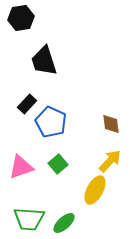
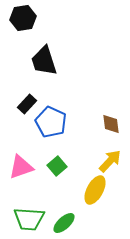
black hexagon: moved 2 px right
green square: moved 1 px left, 2 px down
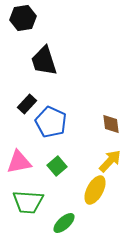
pink triangle: moved 2 px left, 5 px up; rotated 8 degrees clockwise
green trapezoid: moved 1 px left, 17 px up
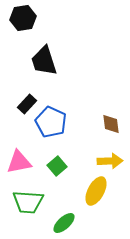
yellow arrow: rotated 45 degrees clockwise
yellow ellipse: moved 1 px right, 1 px down
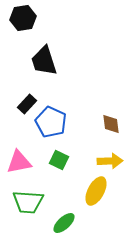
green square: moved 2 px right, 6 px up; rotated 24 degrees counterclockwise
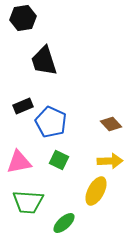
black rectangle: moved 4 px left, 2 px down; rotated 24 degrees clockwise
brown diamond: rotated 35 degrees counterclockwise
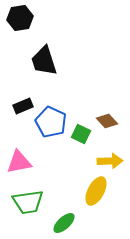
black hexagon: moved 3 px left
brown diamond: moved 4 px left, 3 px up
green square: moved 22 px right, 26 px up
green trapezoid: rotated 12 degrees counterclockwise
